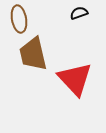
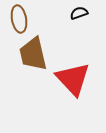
red triangle: moved 2 px left
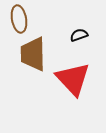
black semicircle: moved 22 px down
brown trapezoid: rotated 12 degrees clockwise
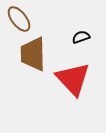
brown ellipse: rotated 28 degrees counterclockwise
black semicircle: moved 2 px right, 2 px down
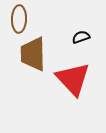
brown ellipse: rotated 40 degrees clockwise
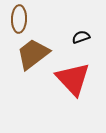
brown trapezoid: rotated 54 degrees clockwise
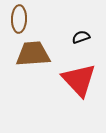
brown trapezoid: rotated 33 degrees clockwise
red triangle: moved 6 px right, 1 px down
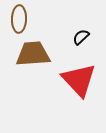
black semicircle: rotated 24 degrees counterclockwise
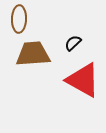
black semicircle: moved 8 px left, 6 px down
red triangle: moved 4 px right; rotated 18 degrees counterclockwise
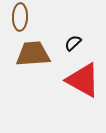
brown ellipse: moved 1 px right, 2 px up
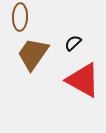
brown trapezoid: rotated 51 degrees counterclockwise
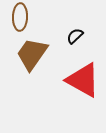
black semicircle: moved 2 px right, 7 px up
brown trapezoid: moved 1 px left
